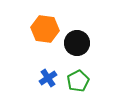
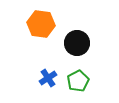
orange hexagon: moved 4 px left, 5 px up
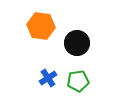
orange hexagon: moved 2 px down
green pentagon: rotated 20 degrees clockwise
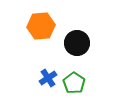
orange hexagon: rotated 12 degrees counterclockwise
green pentagon: moved 4 px left, 2 px down; rotated 30 degrees counterclockwise
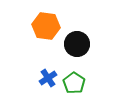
orange hexagon: moved 5 px right; rotated 12 degrees clockwise
black circle: moved 1 px down
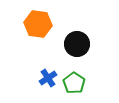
orange hexagon: moved 8 px left, 2 px up
